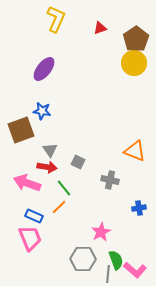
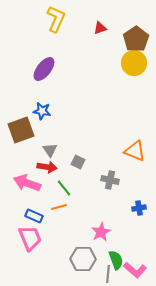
orange line: rotated 28 degrees clockwise
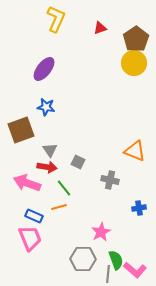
blue star: moved 4 px right, 4 px up
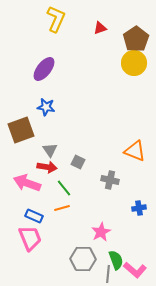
orange line: moved 3 px right, 1 px down
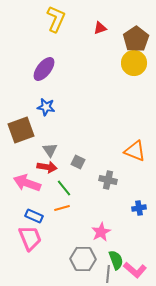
gray cross: moved 2 px left
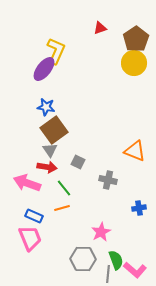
yellow L-shape: moved 32 px down
brown square: moved 33 px right; rotated 16 degrees counterclockwise
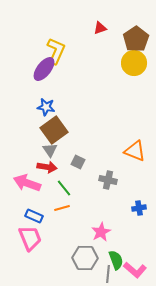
gray hexagon: moved 2 px right, 1 px up
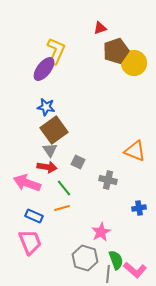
brown pentagon: moved 20 px left, 12 px down; rotated 15 degrees clockwise
pink trapezoid: moved 4 px down
gray hexagon: rotated 15 degrees clockwise
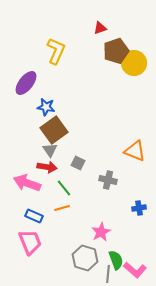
purple ellipse: moved 18 px left, 14 px down
gray square: moved 1 px down
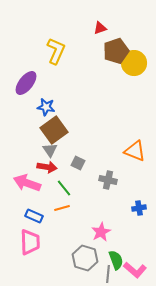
pink trapezoid: rotated 20 degrees clockwise
